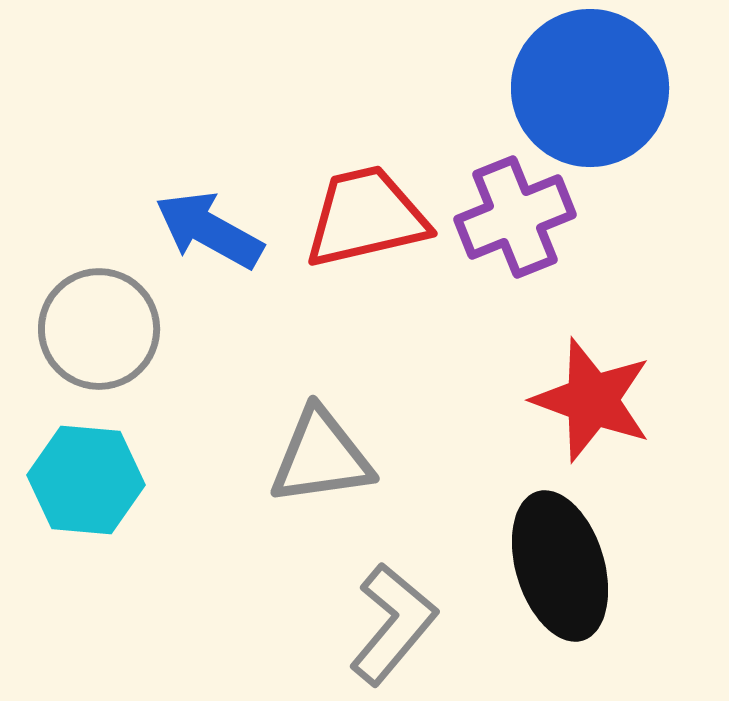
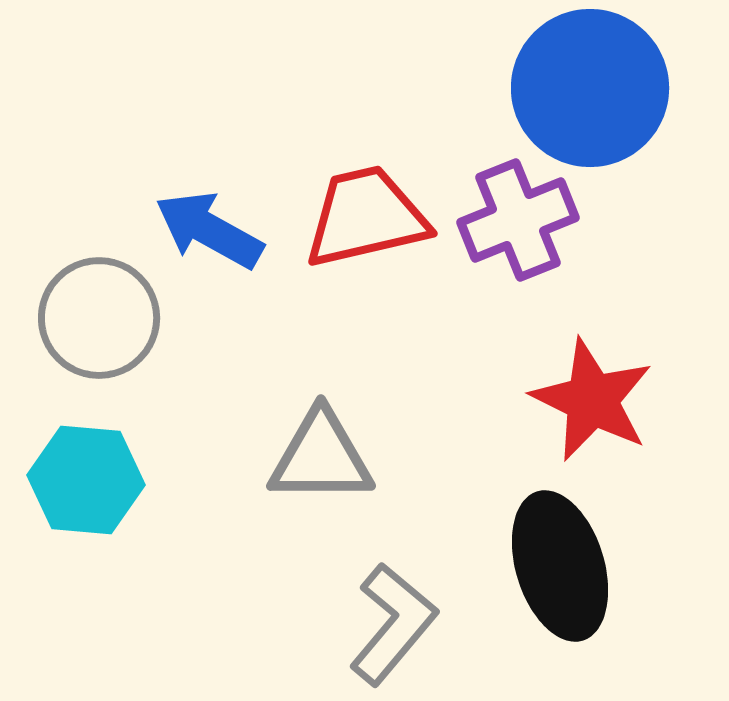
purple cross: moved 3 px right, 3 px down
gray circle: moved 11 px up
red star: rotated 6 degrees clockwise
gray triangle: rotated 8 degrees clockwise
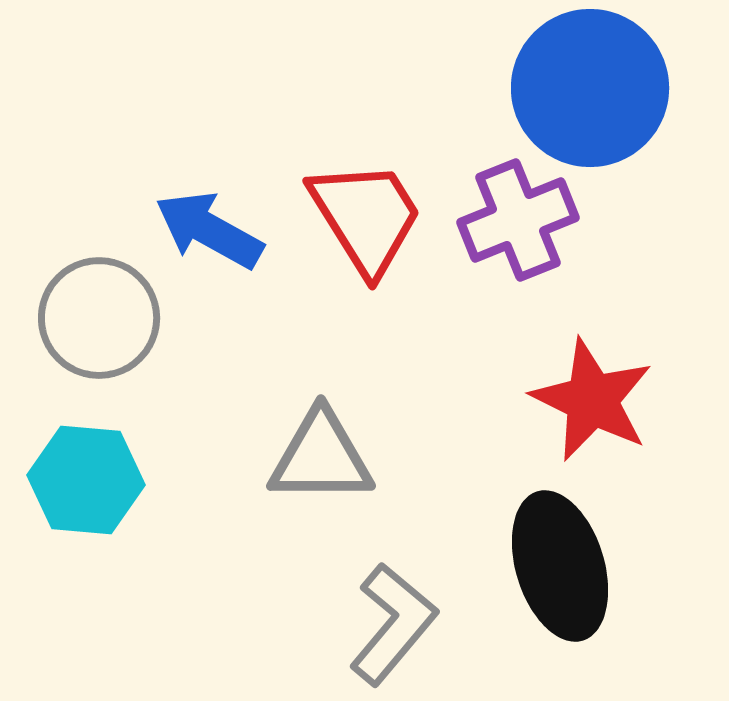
red trapezoid: rotated 71 degrees clockwise
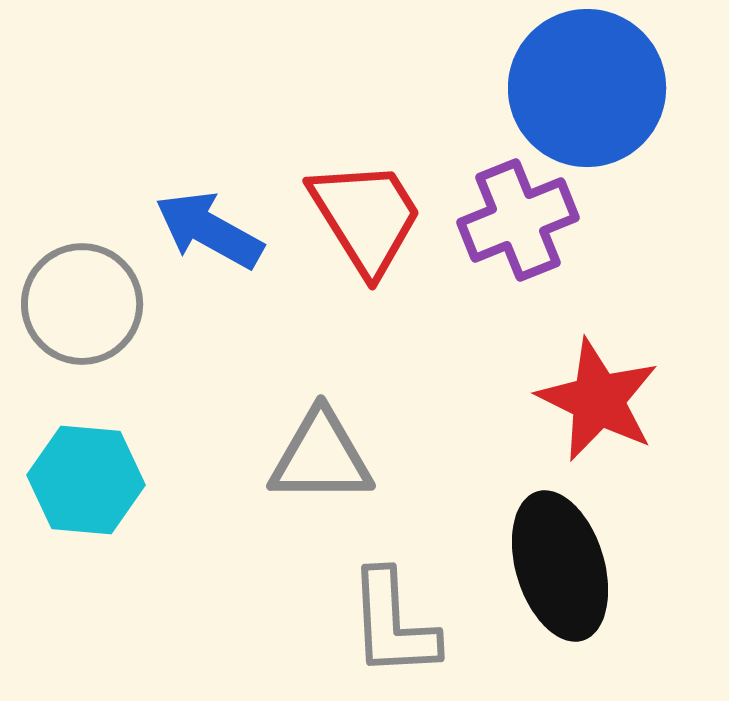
blue circle: moved 3 px left
gray circle: moved 17 px left, 14 px up
red star: moved 6 px right
gray L-shape: rotated 137 degrees clockwise
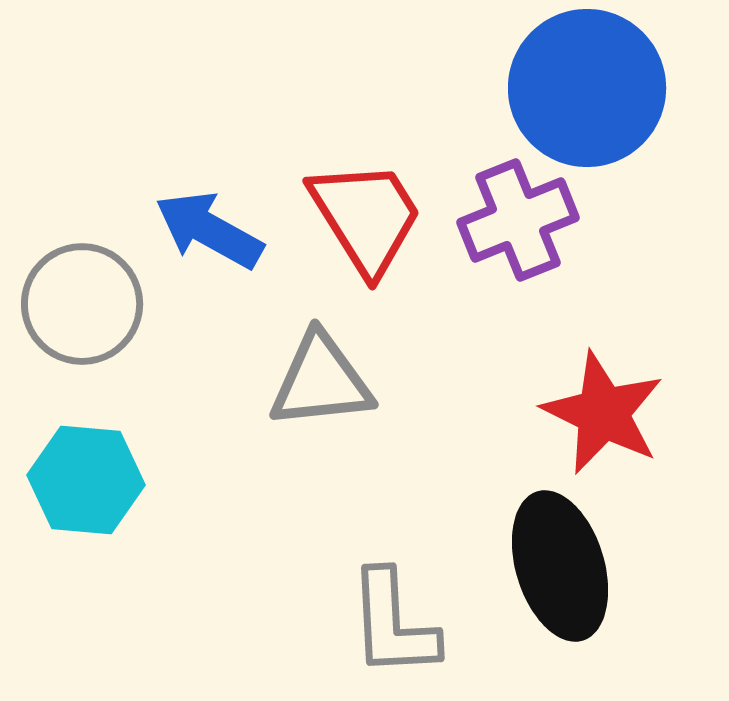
red star: moved 5 px right, 13 px down
gray triangle: moved 76 px up; rotated 6 degrees counterclockwise
